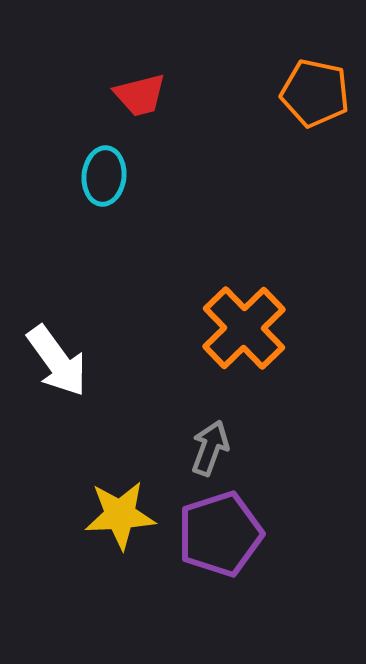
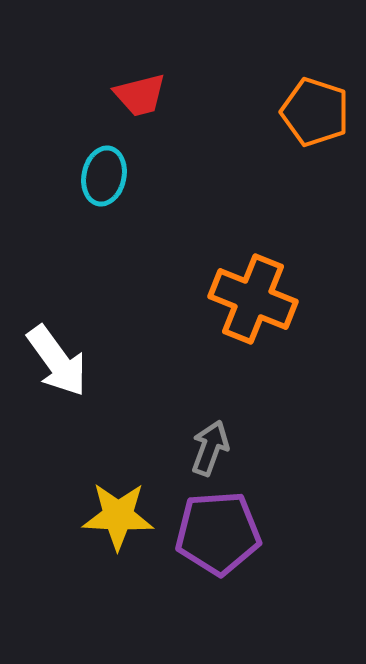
orange pentagon: moved 19 px down; rotated 6 degrees clockwise
cyan ellipse: rotated 6 degrees clockwise
orange cross: moved 9 px right, 29 px up; rotated 24 degrees counterclockwise
yellow star: moved 2 px left, 1 px down; rotated 6 degrees clockwise
purple pentagon: moved 2 px left, 1 px up; rotated 14 degrees clockwise
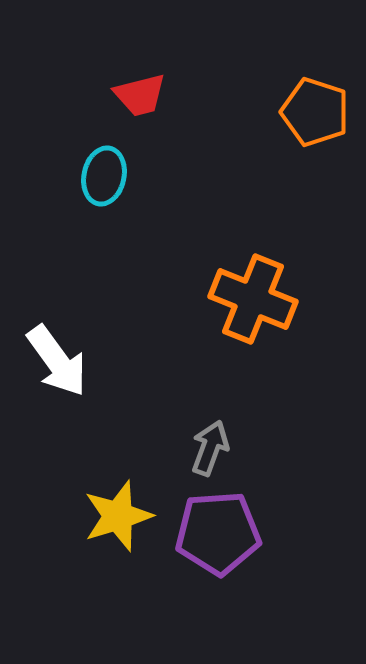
yellow star: rotated 20 degrees counterclockwise
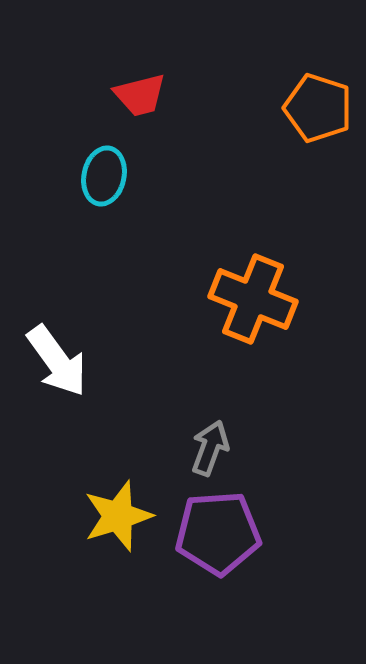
orange pentagon: moved 3 px right, 4 px up
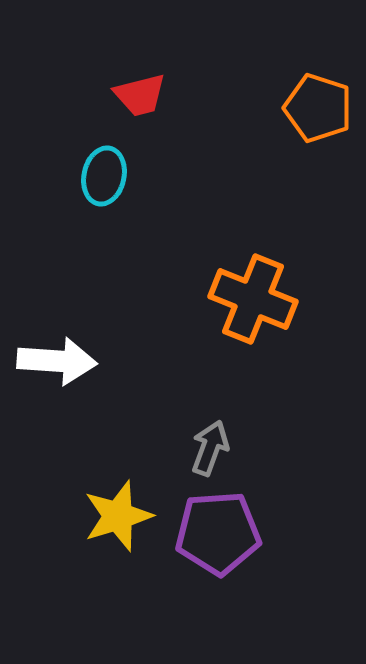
white arrow: rotated 50 degrees counterclockwise
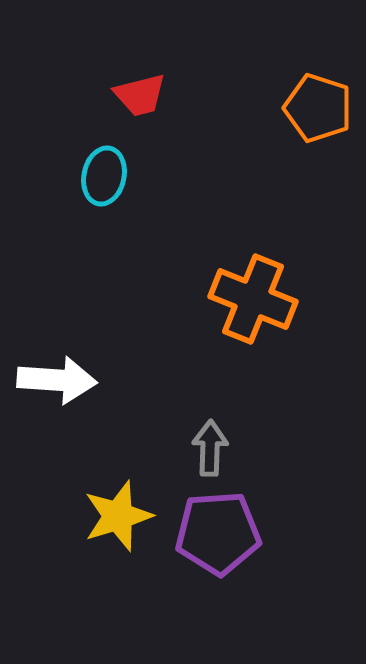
white arrow: moved 19 px down
gray arrow: rotated 18 degrees counterclockwise
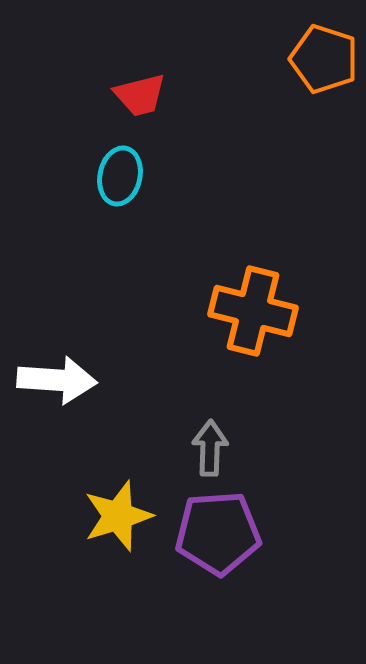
orange pentagon: moved 6 px right, 49 px up
cyan ellipse: moved 16 px right
orange cross: moved 12 px down; rotated 8 degrees counterclockwise
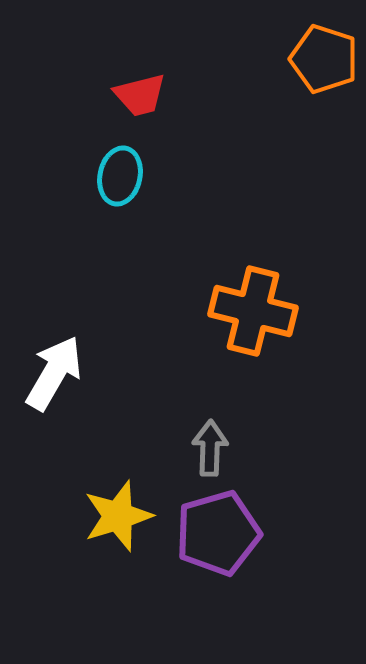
white arrow: moved 3 px left, 7 px up; rotated 64 degrees counterclockwise
purple pentagon: rotated 12 degrees counterclockwise
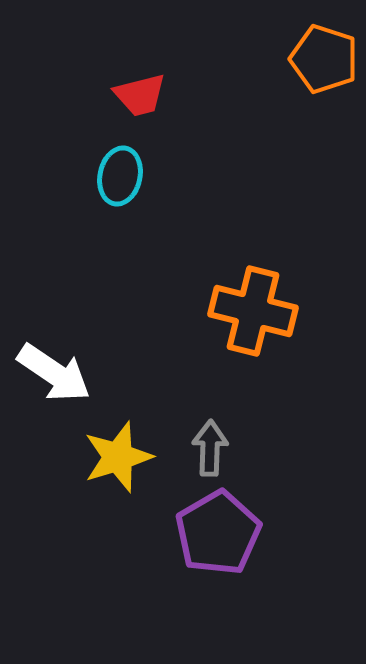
white arrow: rotated 94 degrees clockwise
yellow star: moved 59 px up
purple pentagon: rotated 14 degrees counterclockwise
